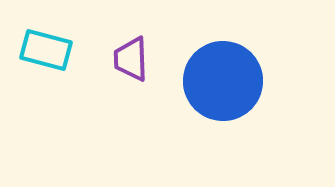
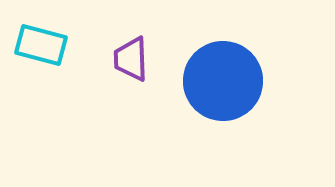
cyan rectangle: moved 5 px left, 5 px up
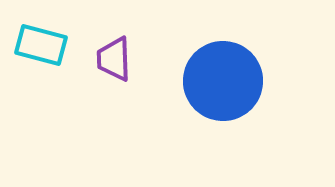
purple trapezoid: moved 17 px left
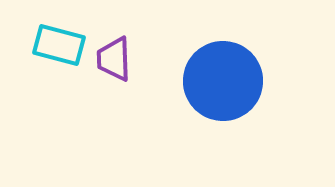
cyan rectangle: moved 18 px right
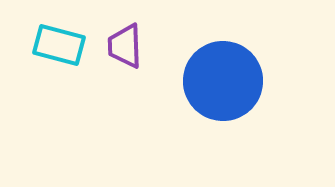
purple trapezoid: moved 11 px right, 13 px up
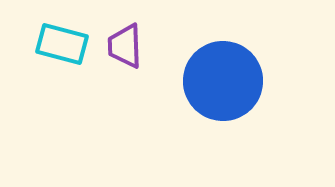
cyan rectangle: moved 3 px right, 1 px up
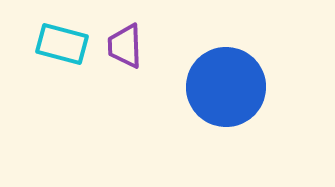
blue circle: moved 3 px right, 6 px down
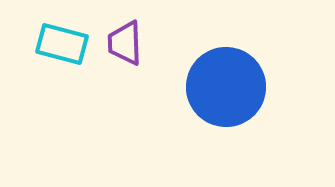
purple trapezoid: moved 3 px up
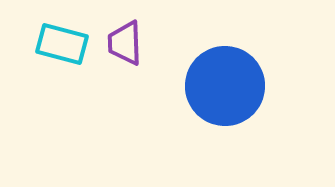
blue circle: moved 1 px left, 1 px up
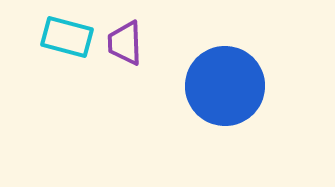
cyan rectangle: moved 5 px right, 7 px up
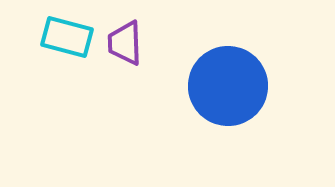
blue circle: moved 3 px right
